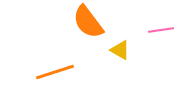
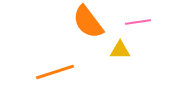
pink line: moved 23 px left, 8 px up
yellow triangle: rotated 30 degrees counterclockwise
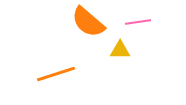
orange semicircle: rotated 12 degrees counterclockwise
orange line: moved 1 px right, 2 px down
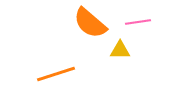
orange semicircle: moved 2 px right, 1 px down
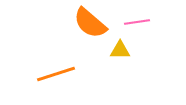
pink line: moved 1 px left
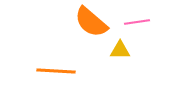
orange semicircle: moved 1 px right, 1 px up
orange line: moved 3 px up; rotated 21 degrees clockwise
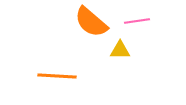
pink line: moved 1 px up
orange line: moved 1 px right, 5 px down
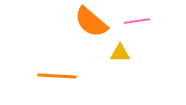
yellow triangle: moved 3 px down
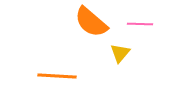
pink line: moved 3 px right, 3 px down; rotated 10 degrees clockwise
yellow triangle: rotated 50 degrees counterclockwise
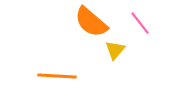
pink line: moved 1 px up; rotated 50 degrees clockwise
yellow triangle: moved 5 px left, 3 px up
